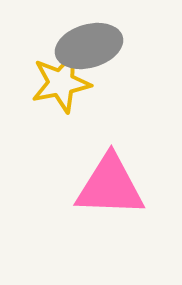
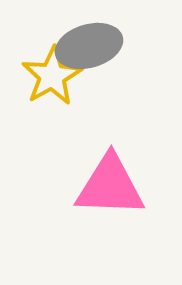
yellow star: moved 9 px left, 7 px up; rotated 18 degrees counterclockwise
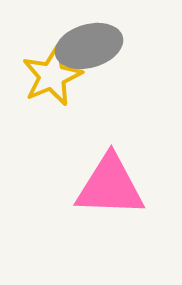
yellow star: rotated 6 degrees clockwise
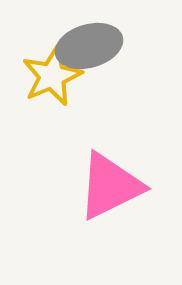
pink triangle: rotated 28 degrees counterclockwise
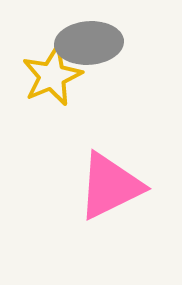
gray ellipse: moved 3 px up; rotated 12 degrees clockwise
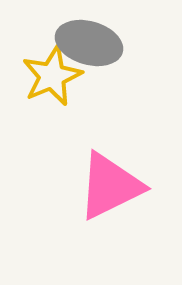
gray ellipse: rotated 20 degrees clockwise
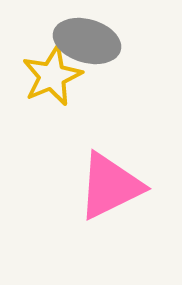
gray ellipse: moved 2 px left, 2 px up
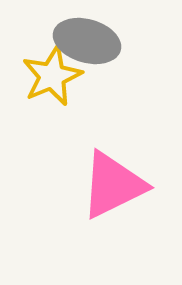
pink triangle: moved 3 px right, 1 px up
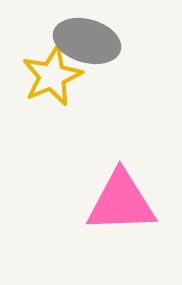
pink triangle: moved 8 px right, 17 px down; rotated 24 degrees clockwise
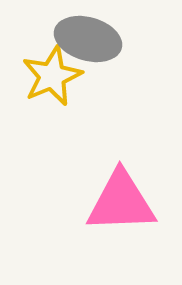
gray ellipse: moved 1 px right, 2 px up
